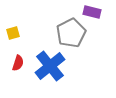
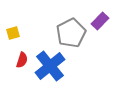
purple rectangle: moved 8 px right, 9 px down; rotated 60 degrees counterclockwise
red semicircle: moved 4 px right, 3 px up
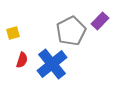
gray pentagon: moved 2 px up
blue cross: moved 2 px right, 2 px up
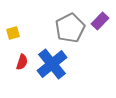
gray pentagon: moved 1 px left, 3 px up
red semicircle: moved 2 px down
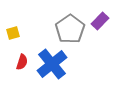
gray pentagon: moved 1 px down; rotated 8 degrees counterclockwise
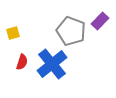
gray pentagon: moved 1 px right, 2 px down; rotated 16 degrees counterclockwise
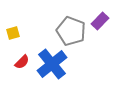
red semicircle: rotated 28 degrees clockwise
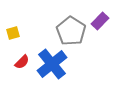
gray pentagon: rotated 12 degrees clockwise
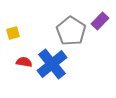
red semicircle: moved 2 px right; rotated 126 degrees counterclockwise
